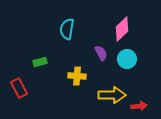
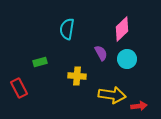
yellow arrow: rotated 8 degrees clockwise
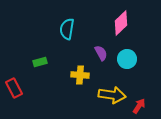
pink diamond: moved 1 px left, 6 px up
yellow cross: moved 3 px right, 1 px up
red rectangle: moved 5 px left
red arrow: rotated 49 degrees counterclockwise
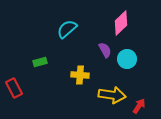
cyan semicircle: rotated 40 degrees clockwise
purple semicircle: moved 4 px right, 3 px up
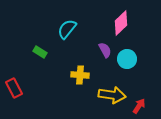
cyan semicircle: rotated 10 degrees counterclockwise
green rectangle: moved 10 px up; rotated 48 degrees clockwise
